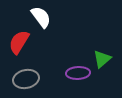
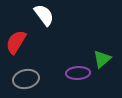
white semicircle: moved 3 px right, 2 px up
red semicircle: moved 3 px left
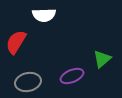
white semicircle: rotated 125 degrees clockwise
purple ellipse: moved 6 px left, 3 px down; rotated 20 degrees counterclockwise
gray ellipse: moved 2 px right, 3 px down
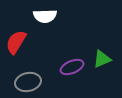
white semicircle: moved 1 px right, 1 px down
green triangle: rotated 18 degrees clockwise
purple ellipse: moved 9 px up
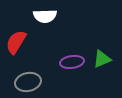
purple ellipse: moved 5 px up; rotated 15 degrees clockwise
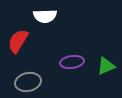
red semicircle: moved 2 px right, 1 px up
green triangle: moved 4 px right, 7 px down
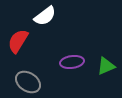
white semicircle: rotated 35 degrees counterclockwise
gray ellipse: rotated 45 degrees clockwise
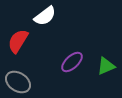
purple ellipse: rotated 35 degrees counterclockwise
gray ellipse: moved 10 px left
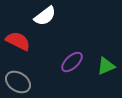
red semicircle: rotated 85 degrees clockwise
